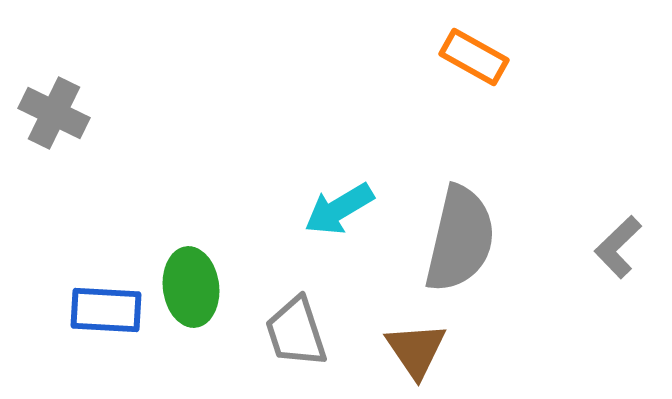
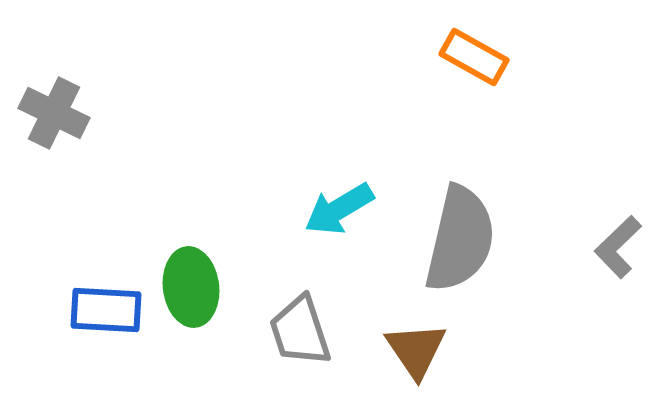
gray trapezoid: moved 4 px right, 1 px up
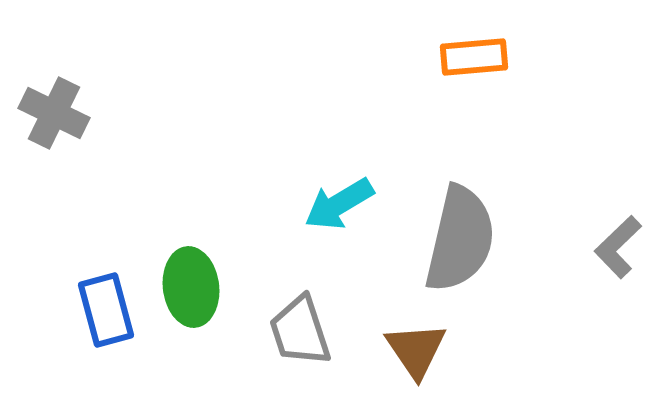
orange rectangle: rotated 34 degrees counterclockwise
cyan arrow: moved 5 px up
blue rectangle: rotated 72 degrees clockwise
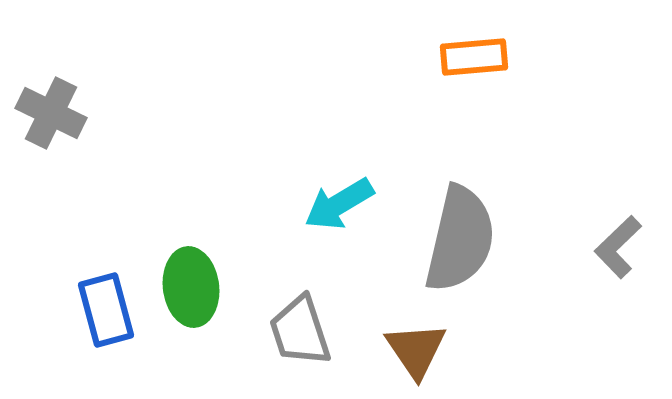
gray cross: moved 3 px left
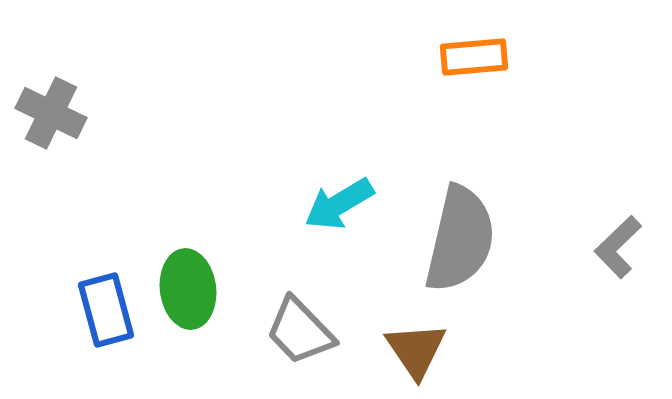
green ellipse: moved 3 px left, 2 px down
gray trapezoid: rotated 26 degrees counterclockwise
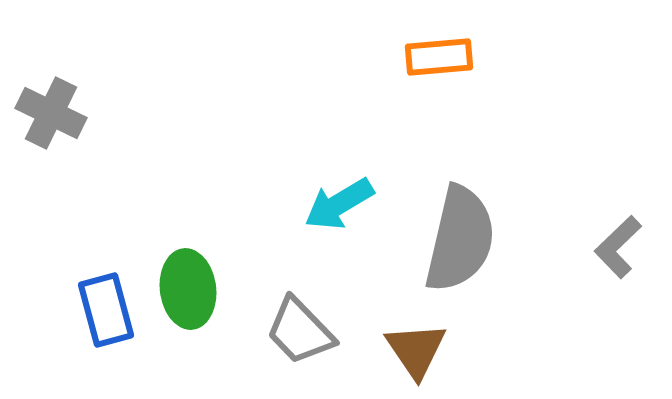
orange rectangle: moved 35 px left
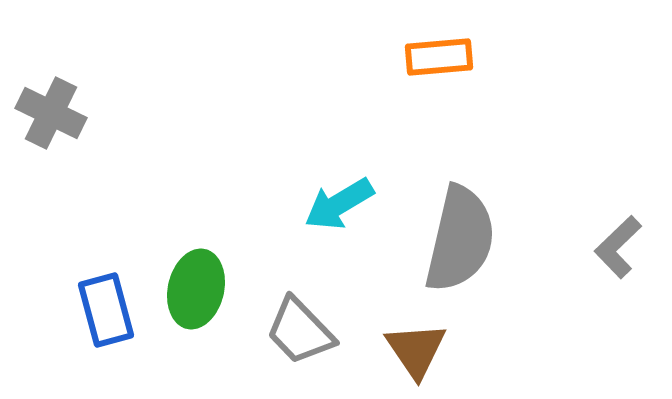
green ellipse: moved 8 px right; rotated 20 degrees clockwise
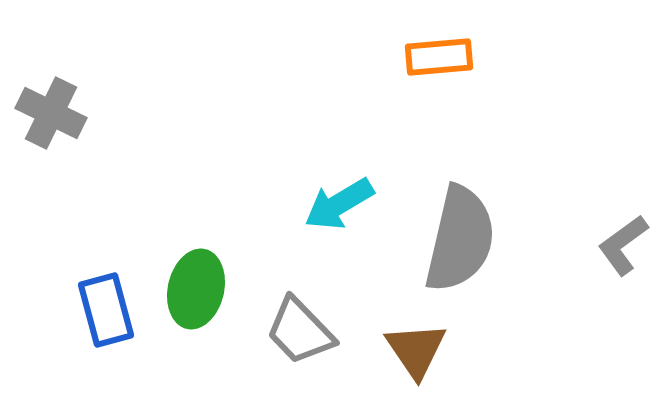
gray L-shape: moved 5 px right, 2 px up; rotated 8 degrees clockwise
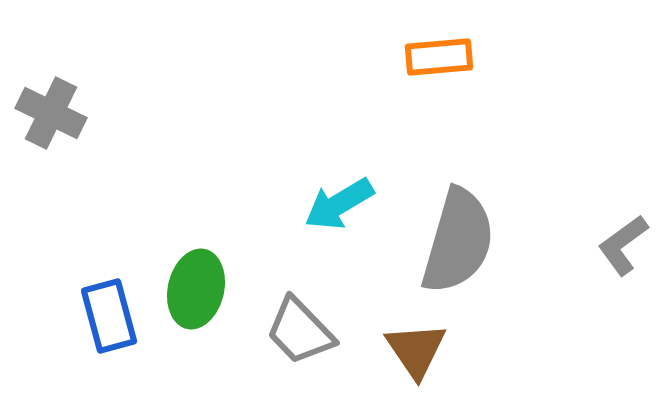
gray semicircle: moved 2 px left, 2 px down; rotated 3 degrees clockwise
blue rectangle: moved 3 px right, 6 px down
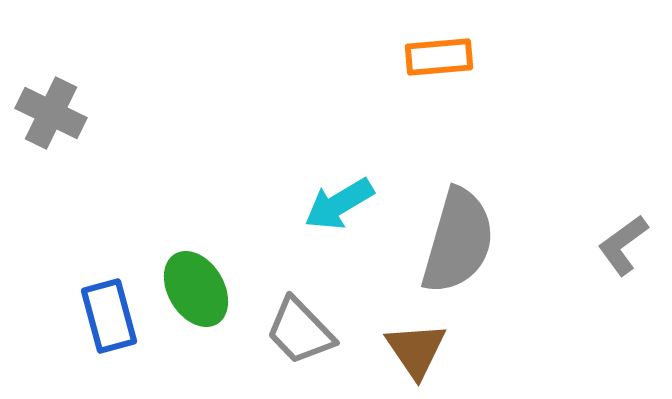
green ellipse: rotated 44 degrees counterclockwise
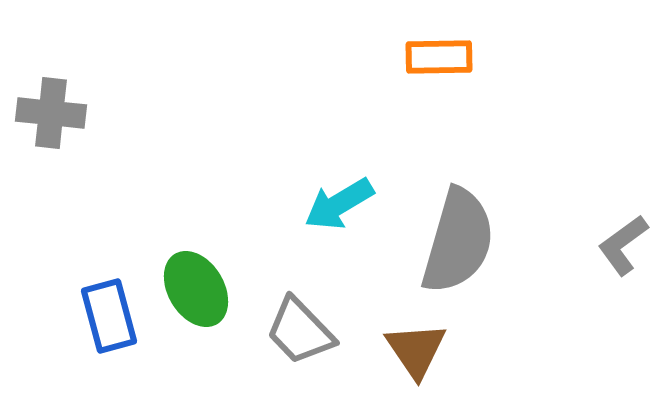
orange rectangle: rotated 4 degrees clockwise
gray cross: rotated 20 degrees counterclockwise
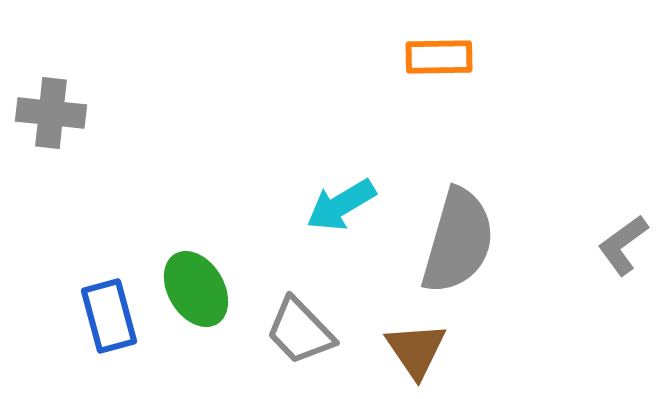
cyan arrow: moved 2 px right, 1 px down
